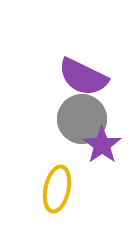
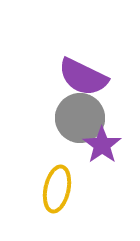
gray circle: moved 2 px left, 1 px up
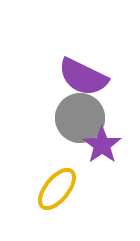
yellow ellipse: rotated 27 degrees clockwise
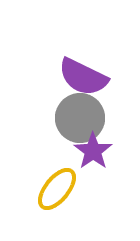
purple star: moved 9 px left, 6 px down
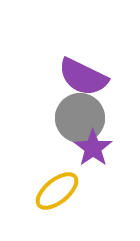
purple star: moved 3 px up
yellow ellipse: moved 2 px down; rotated 12 degrees clockwise
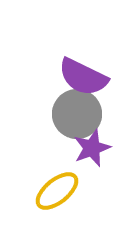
gray circle: moved 3 px left, 4 px up
purple star: moved 1 px left; rotated 15 degrees clockwise
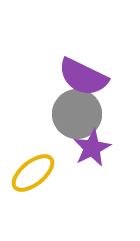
purple star: rotated 6 degrees counterclockwise
yellow ellipse: moved 24 px left, 18 px up
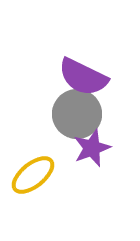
purple star: rotated 6 degrees clockwise
yellow ellipse: moved 2 px down
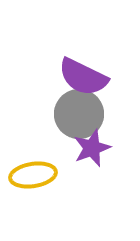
gray circle: moved 2 px right
yellow ellipse: rotated 30 degrees clockwise
